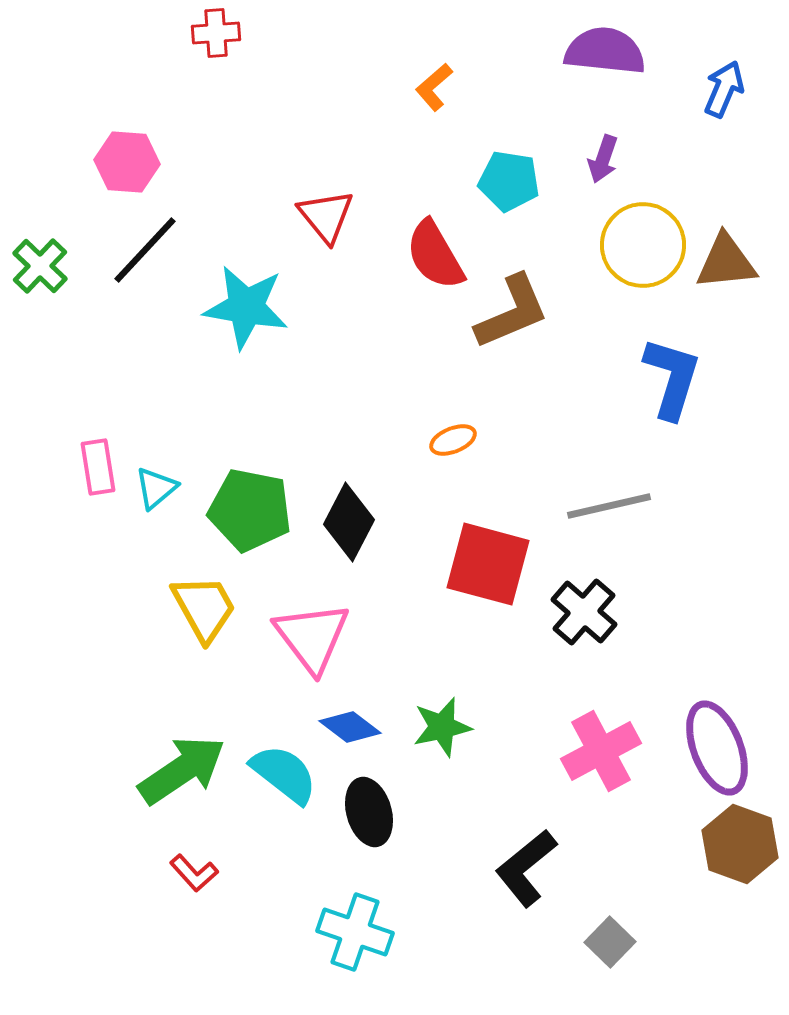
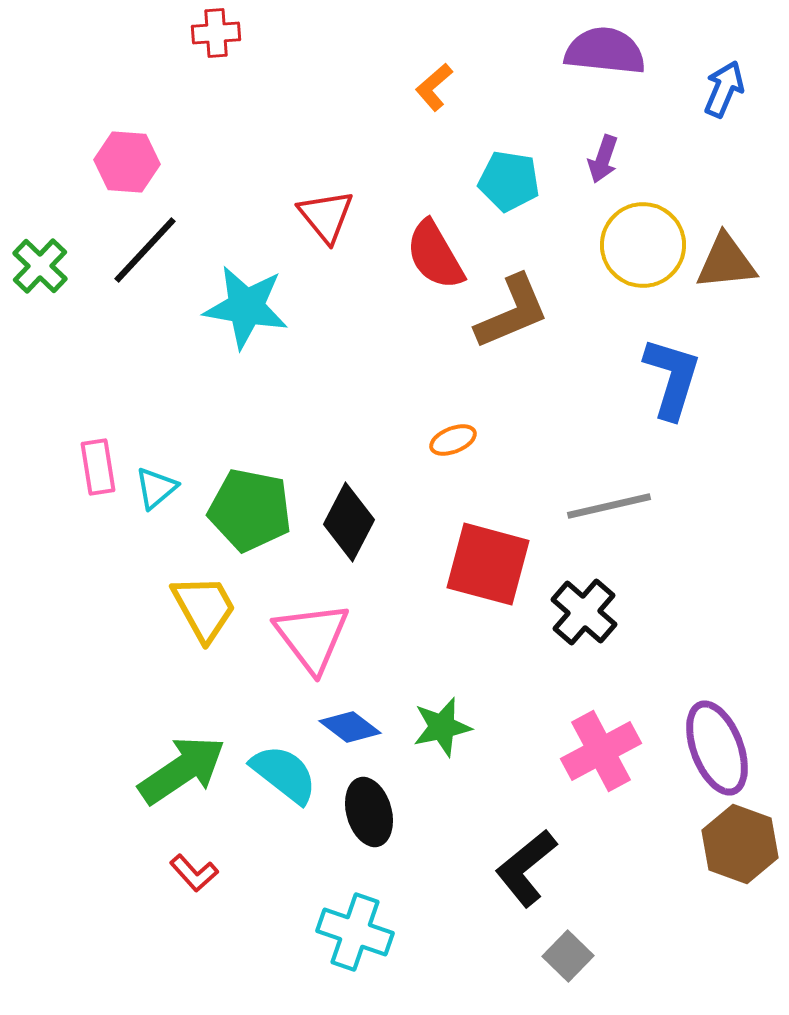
gray square: moved 42 px left, 14 px down
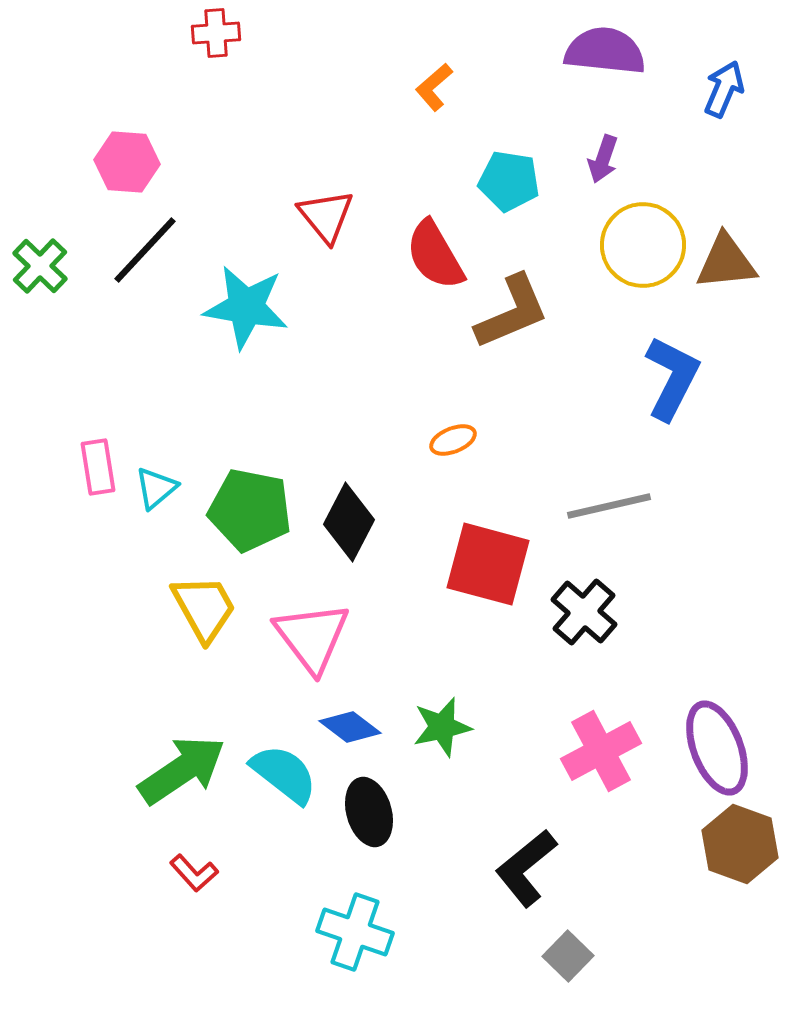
blue L-shape: rotated 10 degrees clockwise
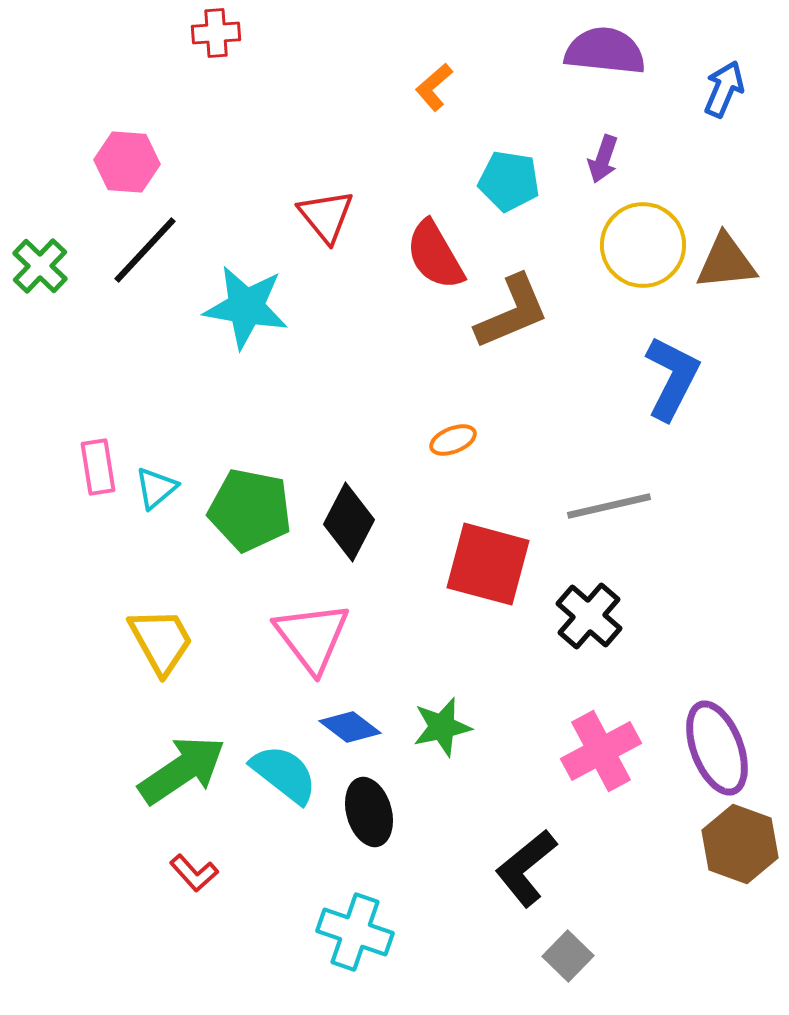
yellow trapezoid: moved 43 px left, 33 px down
black cross: moved 5 px right, 4 px down
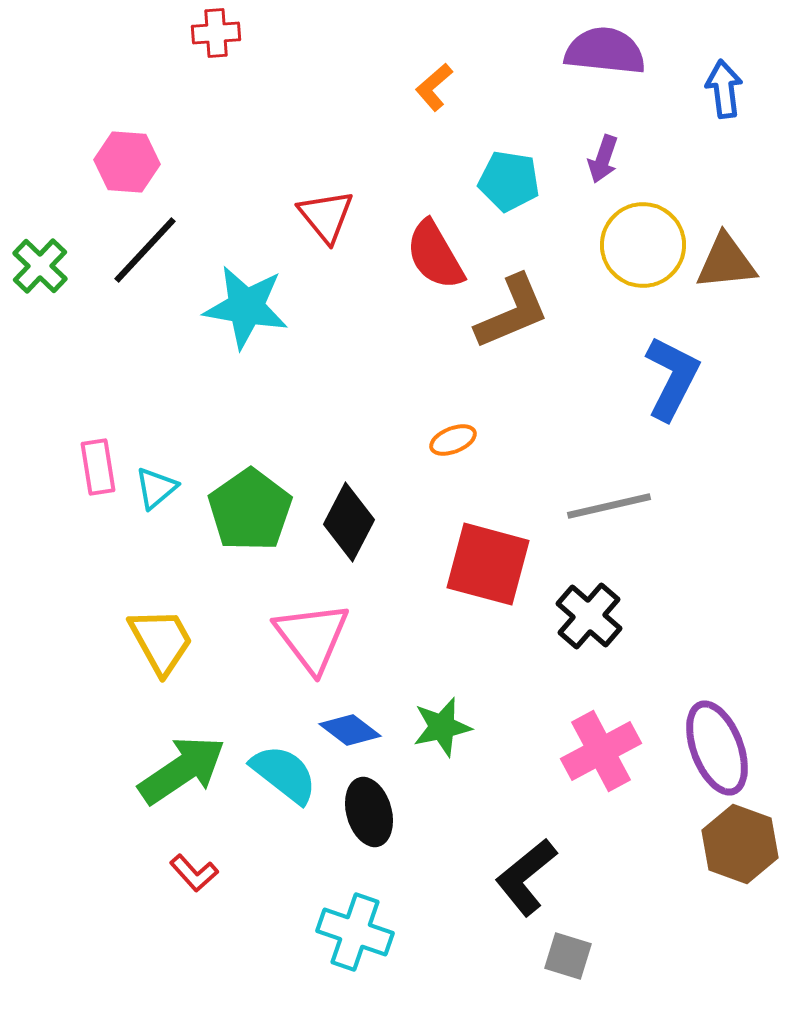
blue arrow: rotated 30 degrees counterclockwise
green pentagon: rotated 26 degrees clockwise
blue diamond: moved 3 px down
black L-shape: moved 9 px down
gray square: rotated 27 degrees counterclockwise
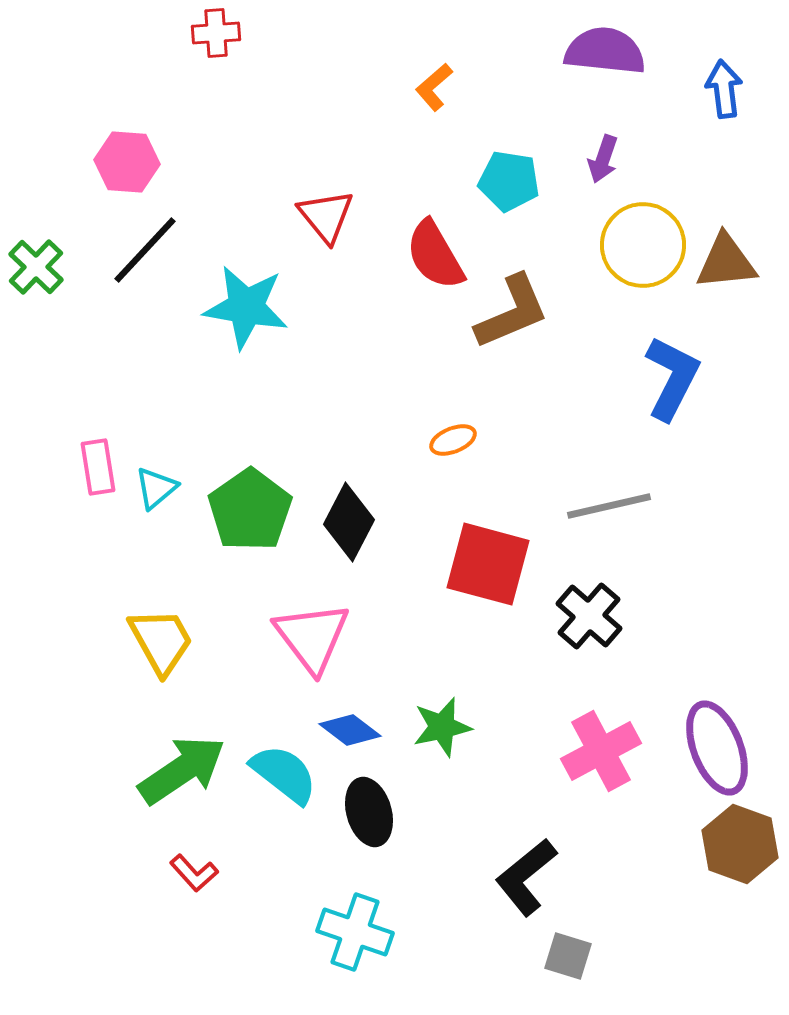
green cross: moved 4 px left, 1 px down
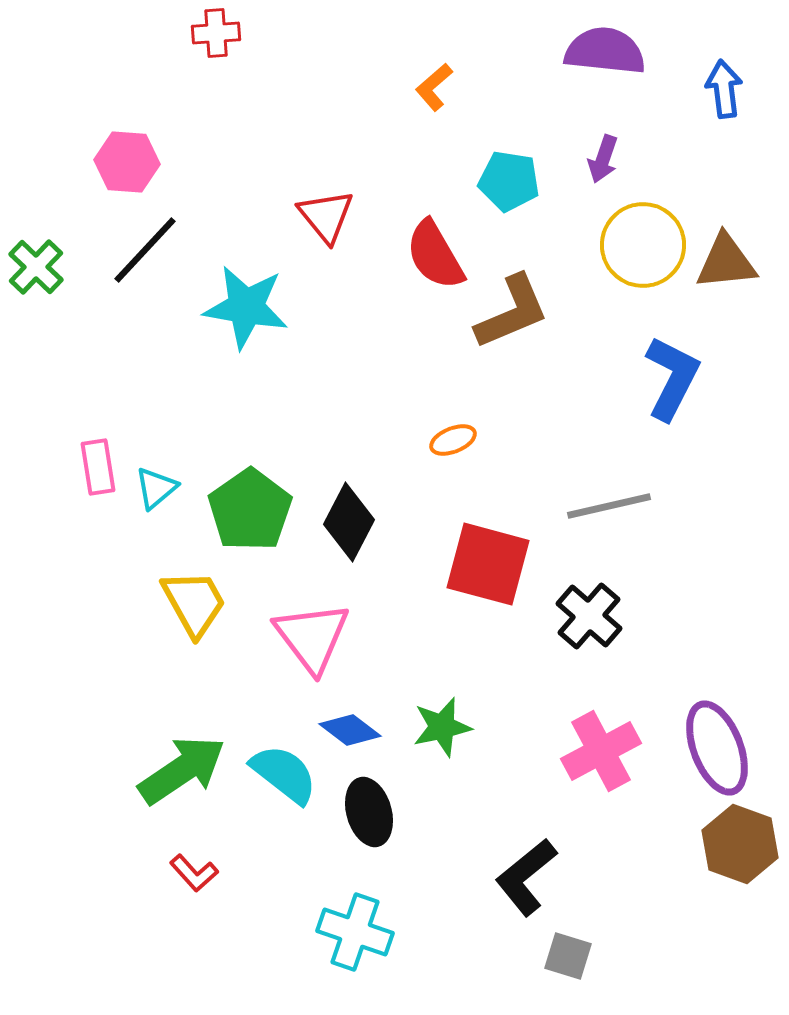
yellow trapezoid: moved 33 px right, 38 px up
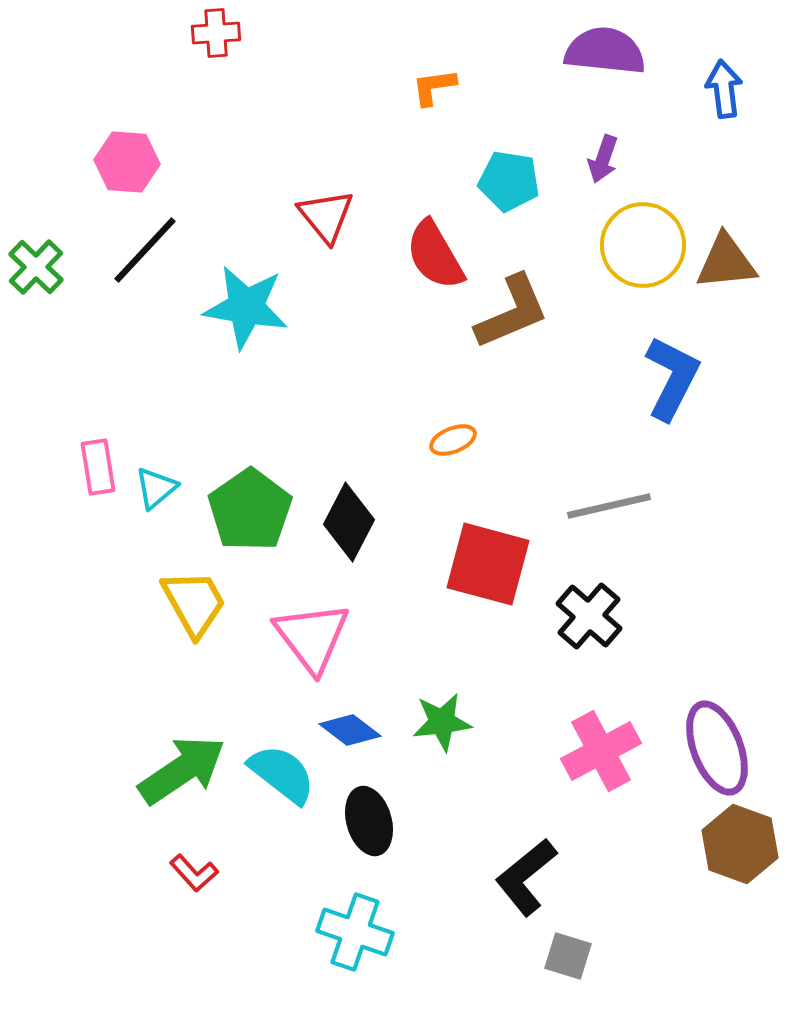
orange L-shape: rotated 33 degrees clockwise
green star: moved 5 px up; rotated 6 degrees clockwise
cyan semicircle: moved 2 px left
black ellipse: moved 9 px down
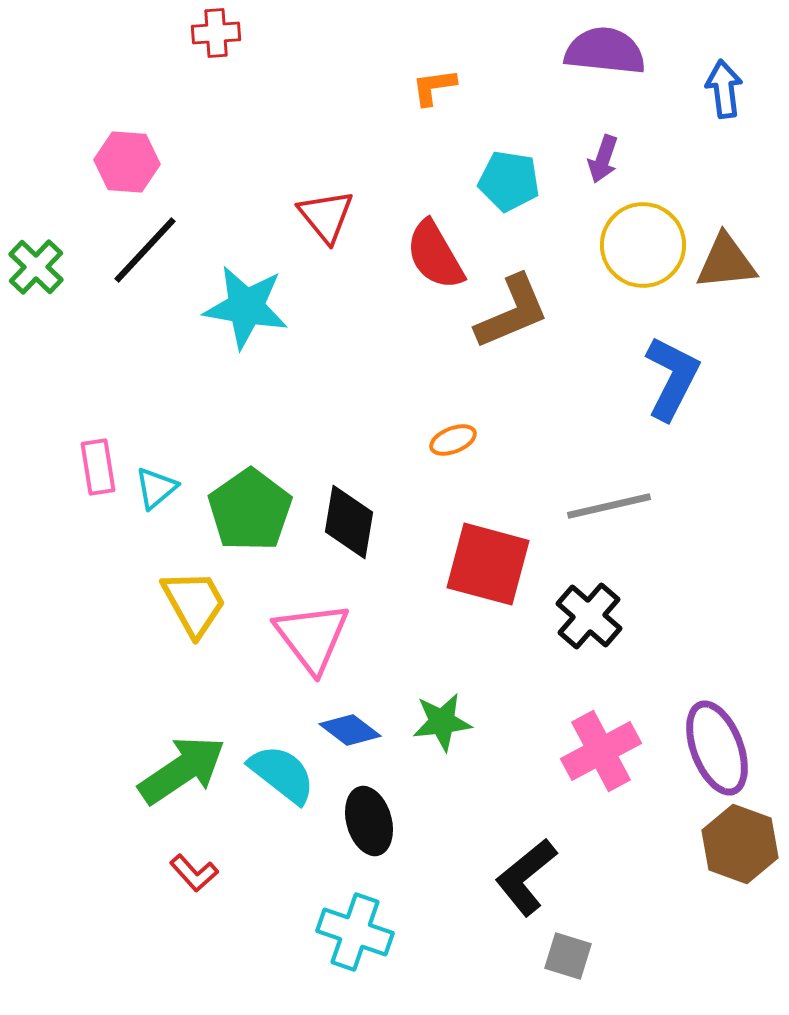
black diamond: rotated 18 degrees counterclockwise
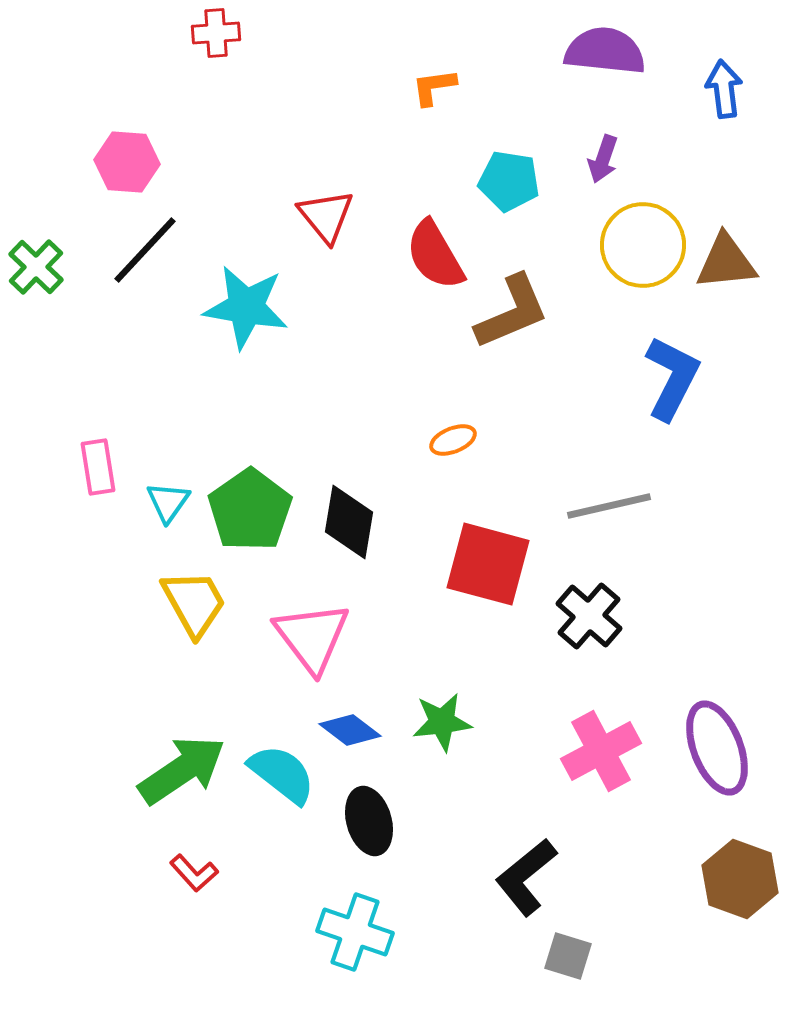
cyan triangle: moved 12 px right, 14 px down; rotated 15 degrees counterclockwise
brown hexagon: moved 35 px down
